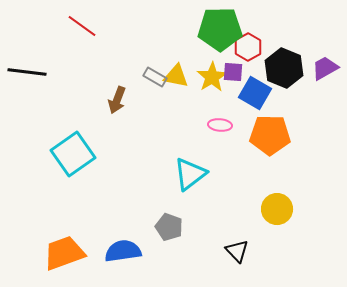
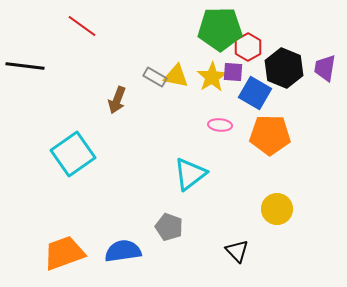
purple trapezoid: rotated 52 degrees counterclockwise
black line: moved 2 px left, 6 px up
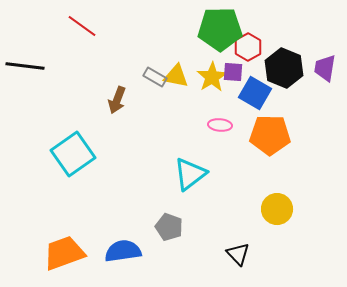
black triangle: moved 1 px right, 3 px down
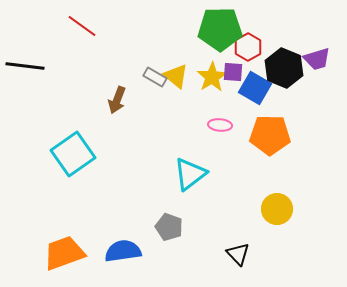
purple trapezoid: moved 8 px left, 9 px up; rotated 116 degrees counterclockwise
yellow triangle: rotated 28 degrees clockwise
blue square: moved 5 px up
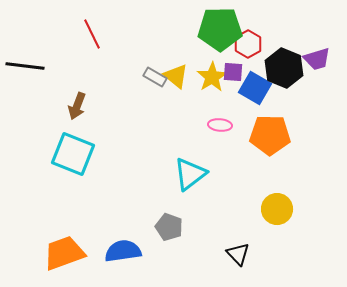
red line: moved 10 px right, 8 px down; rotated 28 degrees clockwise
red hexagon: moved 3 px up
brown arrow: moved 40 px left, 6 px down
cyan square: rotated 33 degrees counterclockwise
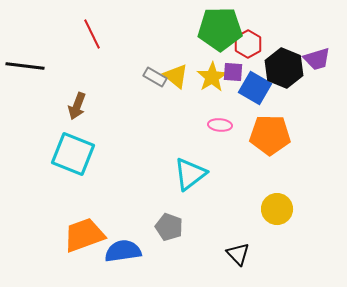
orange trapezoid: moved 20 px right, 18 px up
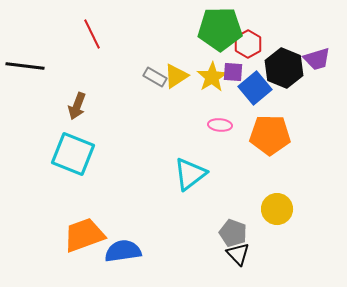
yellow triangle: rotated 48 degrees clockwise
blue square: rotated 20 degrees clockwise
gray pentagon: moved 64 px right, 6 px down
